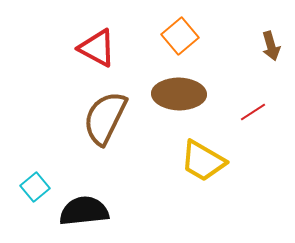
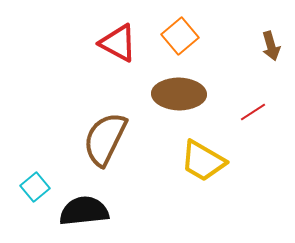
red triangle: moved 21 px right, 5 px up
brown semicircle: moved 21 px down
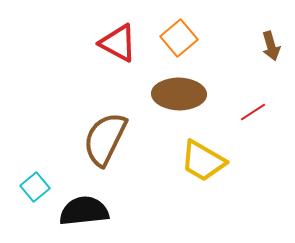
orange square: moved 1 px left, 2 px down
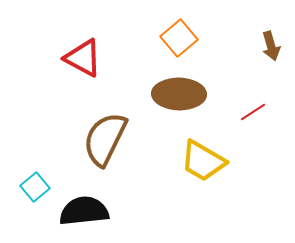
red triangle: moved 35 px left, 15 px down
